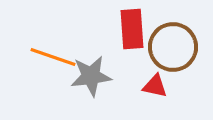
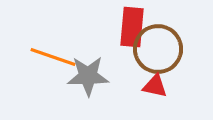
red rectangle: moved 2 px up; rotated 9 degrees clockwise
brown circle: moved 15 px left, 2 px down
gray star: moved 3 px left; rotated 6 degrees clockwise
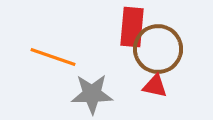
gray star: moved 4 px right, 18 px down
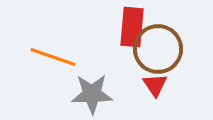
red triangle: moved 1 px up; rotated 44 degrees clockwise
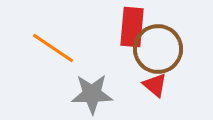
orange line: moved 9 px up; rotated 15 degrees clockwise
red triangle: rotated 16 degrees counterclockwise
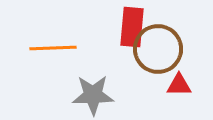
orange line: rotated 36 degrees counterclockwise
red triangle: moved 24 px right; rotated 40 degrees counterclockwise
gray star: moved 1 px right, 1 px down
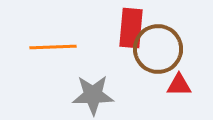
red rectangle: moved 1 px left, 1 px down
orange line: moved 1 px up
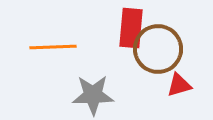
red triangle: rotated 16 degrees counterclockwise
